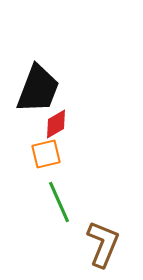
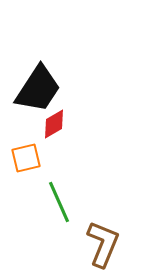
black trapezoid: rotated 12 degrees clockwise
red diamond: moved 2 px left
orange square: moved 20 px left, 4 px down
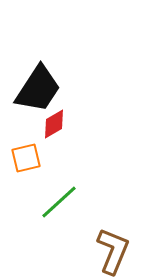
green line: rotated 72 degrees clockwise
brown L-shape: moved 10 px right, 7 px down
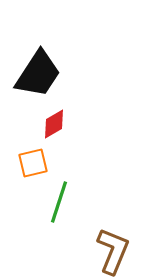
black trapezoid: moved 15 px up
orange square: moved 7 px right, 5 px down
green line: rotated 30 degrees counterclockwise
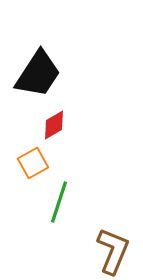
red diamond: moved 1 px down
orange square: rotated 16 degrees counterclockwise
